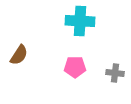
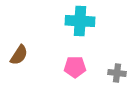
gray cross: moved 2 px right
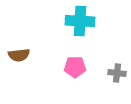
brown semicircle: rotated 50 degrees clockwise
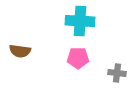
brown semicircle: moved 1 px right, 4 px up; rotated 15 degrees clockwise
pink pentagon: moved 3 px right, 9 px up
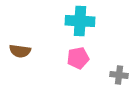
pink pentagon: rotated 10 degrees counterclockwise
gray cross: moved 2 px right, 2 px down
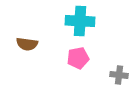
brown semicircle: moved 7 px right, 7 px up
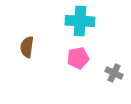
brown semicircle: moved 3 px down; rotated 90 degrees clockwise
gray cross: moved 5 px left, 2 px up; rotated 18 degrees clockwise
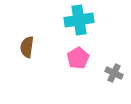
cyan cross: moved 1 px left, 1 px up; rotated 12 degrees counterclockwise
pink pentagon: rotated 20 degrees counterclockwise
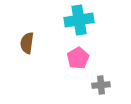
brown semicircle: moved 4 px up
gray cross: moved 13 px left, 12 px down; rotated 30 degrees counterclockwise
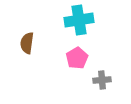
pink pentagon: moved 1 px left
gray cross: moved 1 px right, 5 px up
